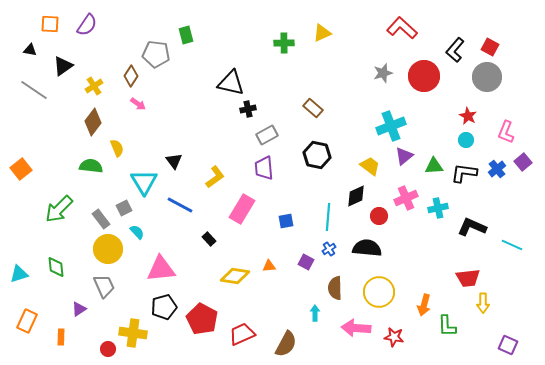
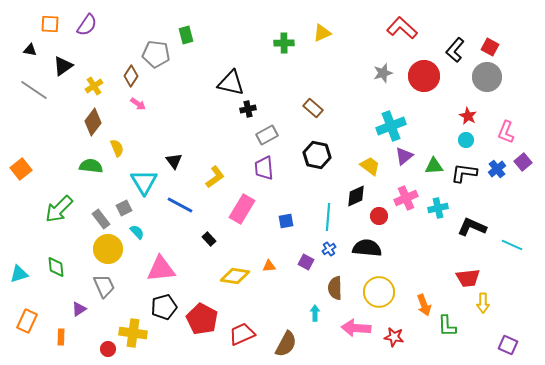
orange arrow at (424, 305): rotated 35 degrees counterclockwise
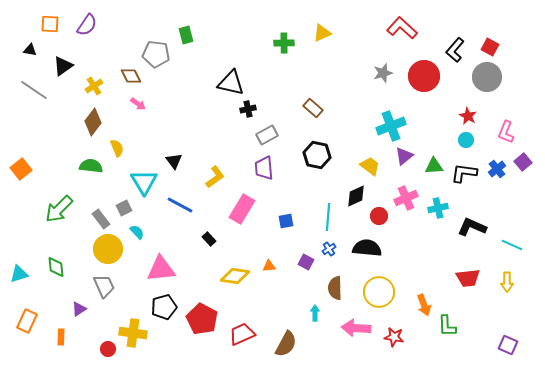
brown diamond at (131, 76): rotated 60 degrees counterclockwise
yellow arrow at (483, 303): moved 24 px right, 21 px up
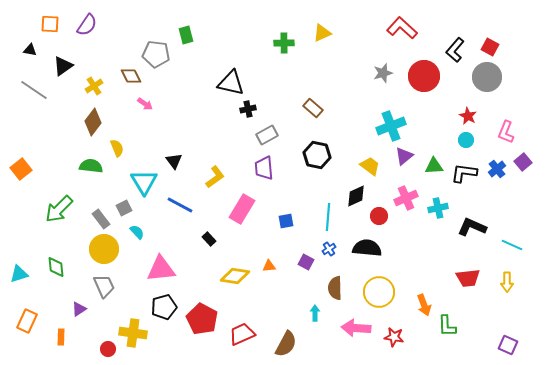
pink arrow at (138, 104): moved 7 px right
yellow circle at (108, 249): moved 4 px left
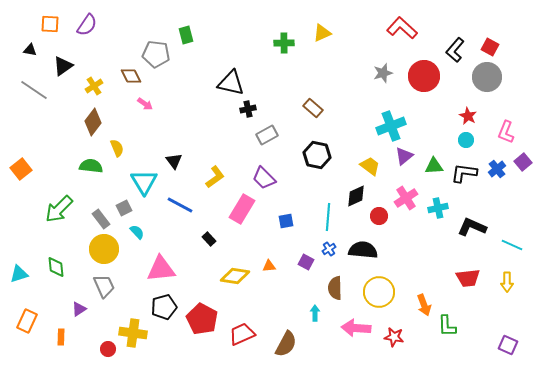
purple trapezoid at (264, 168): moved 10 px down; rotated 40 degrees counterclockwise
pink cross at (406, 198): rotated 10 degrees counterclockwise
black semicircle at (367, 248): moved 4 px left, 2 px down
